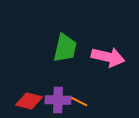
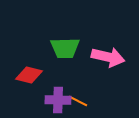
green trapezoid: rotated 76 degrees clockwise
red diamond: moved 26 px up
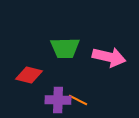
pink arrow: moved 1 px right
orange line: moved 1 px up
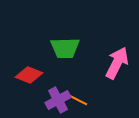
pink arrow: moved 8 px right, 6 px down; rotated 76 degrees counterclockwise
red diamond: rotated 8 degrees clockwise
purple cross: rotated 30 degrees counterclockwise
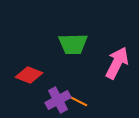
green trapezoid: moved 8 px right, 4 px up
orange line: moved 1 px down
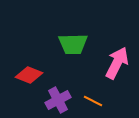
orange line: moved 15 px right
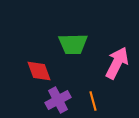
red diamond: moved 10 px right, 4 px up; rotated 48 degrees clockwise
orange line: rotated 48 degrees clockwise
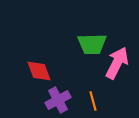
green trapezoid: moved 19 px right
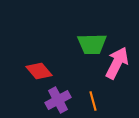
red diamond: rotated 20 degrees counterclockwise
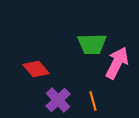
red diamond: moved 3 px left, 2 px up
purple cross: rotated 15 degrees counterclockwise
